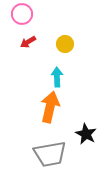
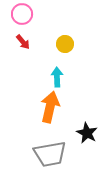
red arrow: moved 5 px left; rotated 98 degrees counterclockwise
black star: moved 1 px right, 1 px up
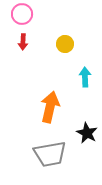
red arrow: rotated 42 degrees clockwise
cyan arrow: moved 28 px right
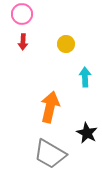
yellow circle: moved 1 px right
gray trapezoid: rotated 40 degrees clockwise
